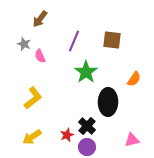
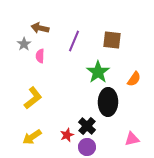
brown arrow: moved 9 px down; rotated 66 degrees clockwise
gray star: rotated 16 degrees clockwise
pink semicircle: rotated 24 degrees clockwise
green star: moved 12 px right
pink triangle: moved 1 px up
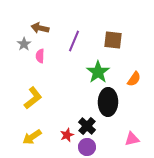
brown square: moved 1 px right
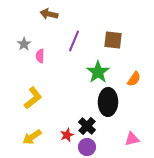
brown arrow: moved 9 px right, 14 px up
